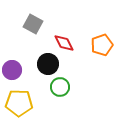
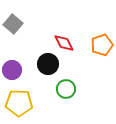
gray square: moved 20 px left; rotated 12 degrees clockwise
green circle: moved 6 px right, 2 px down
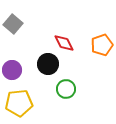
yellow pentagon: rotated 8 degrees counterclockwise
